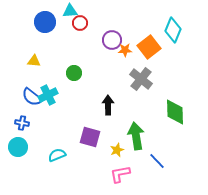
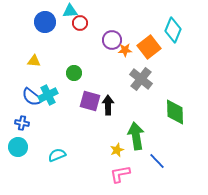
purple square: moved 36 px up
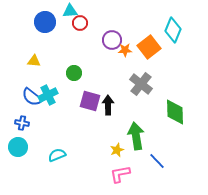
gray cross: moved 5 px down
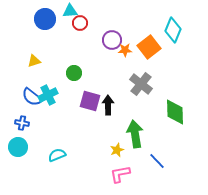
blue circle: moved 3 px up
yellow triangle: rotated 24 degrees counterclockwise
green arrow: moved 1 px left, 2 px up
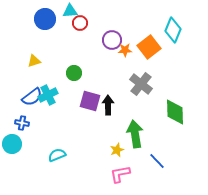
blue semicircle: rotated 75 degrees counterclockwise
cyan circle: moved 6 px left, 3 px up
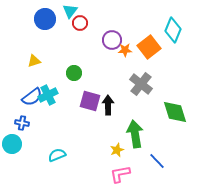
cyan triangle: rotated 49 degrees counterclockwise
green diamond: rotated 16 degrees counterclockwise
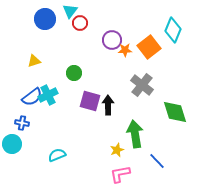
gray cross: moved 1 px right, 1 px down
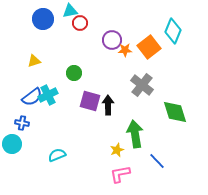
cyan triangle: rotated 42 degrees clockwise
blue circle: moved 2 px left
cyan diamond: moved 1 px down
